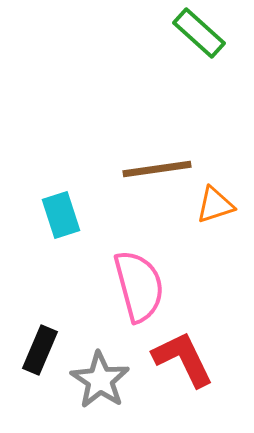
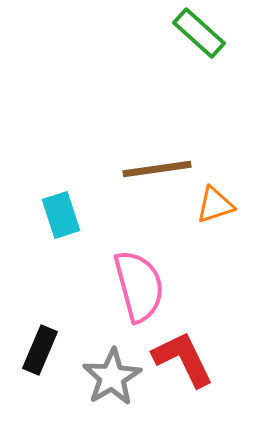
gray star: moved 12 px right, 3 px up; rotated 8 degrees clockwise
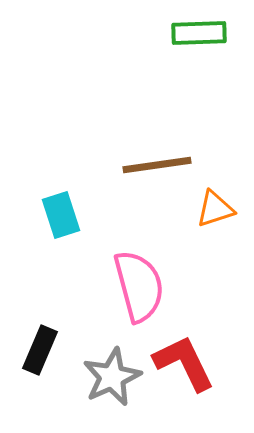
green rectangle: rotated 44 degrees counterclockwise
brown line: moved 4 px up
orange triangle: moved 4 px down
red L-shape: moved 1 px right, 4 px down
gray star: rotated 6 degrees clockwise
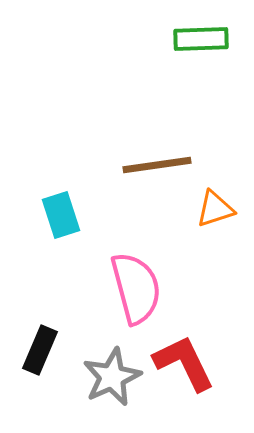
green rectangle: moved 2 px right, 6 px down
pink semicircle: moved 3 px left, 2 px down
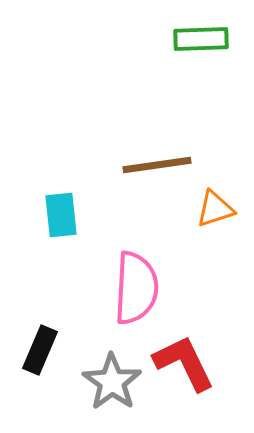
cyan rectangle: rotated 12 degrees clockwise
pink semicircle: rotated 18 degrees clockwise
gray star: moved 5 px down; rotated 12 degrees counterclockwise
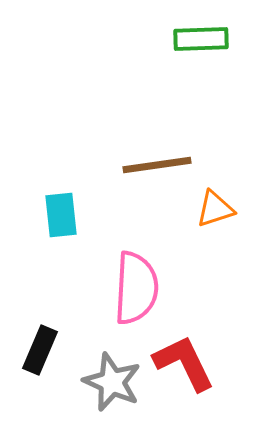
gray star: rotated 12 degrees counterclockwise
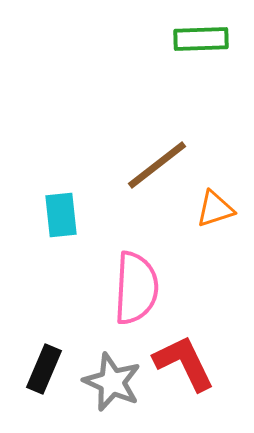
brown line: rotated 30 degrees counterclockwise
black rectangle: moved 4 px right, 19 px down
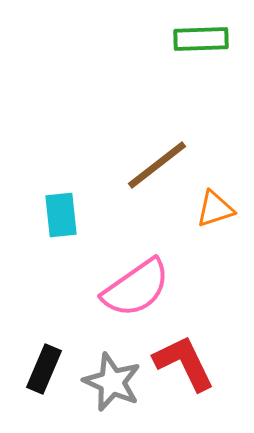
pink semicircle: rotated 52 degrees clockwise
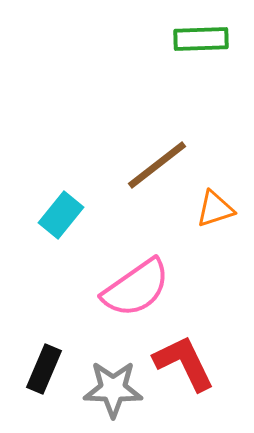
cyan rectangle: rotated 45 degrees clockwise
gray star: moved 1 px right, 7 px down; rotated 22 degrees counterclockwise
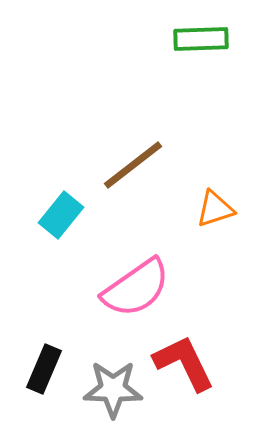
brown line: moved 24 px left
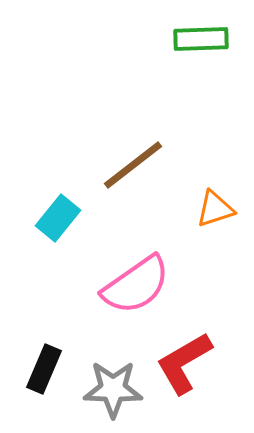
cyan rectangle: moved 3 px left, 3 px down
pink semicircle: moved 3 px up
red L-shape: rotated 94 degrees counterclockwise
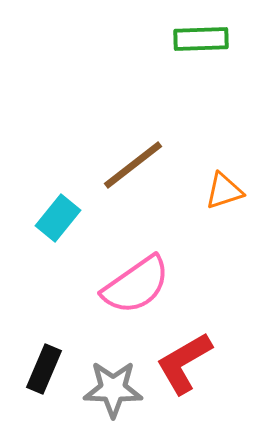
orange triangle: moved 9 px right, 18 px up
